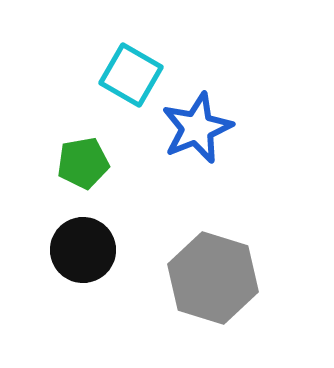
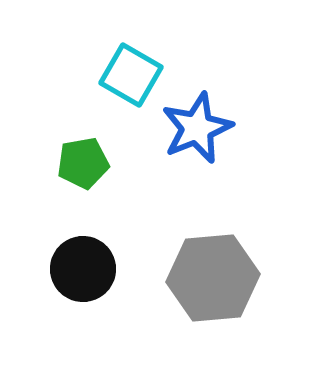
black circle: moved 19 px down
gray hexagon: rotated 22 degrees counterclockwise
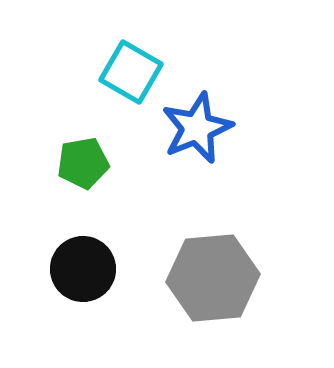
cyan square: moved 3 px up
